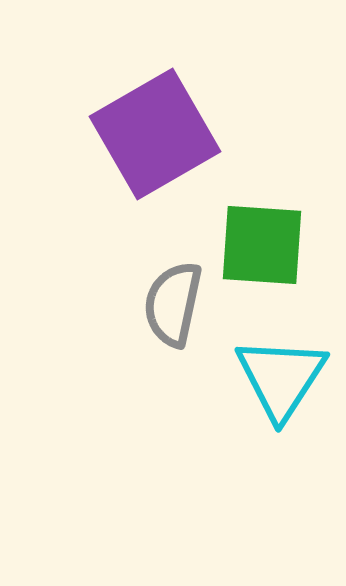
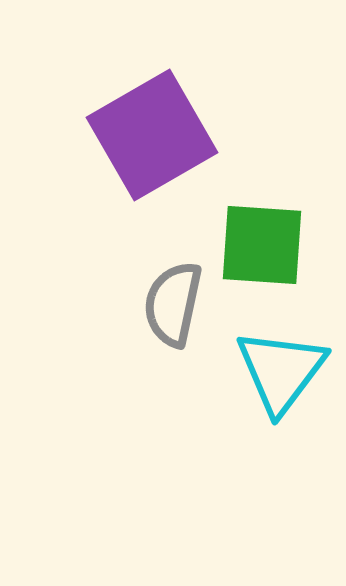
purple square: moved 3 px left, 1 px down
cyan triangle: moved 7 px up; rotated 4 degrees clockwise
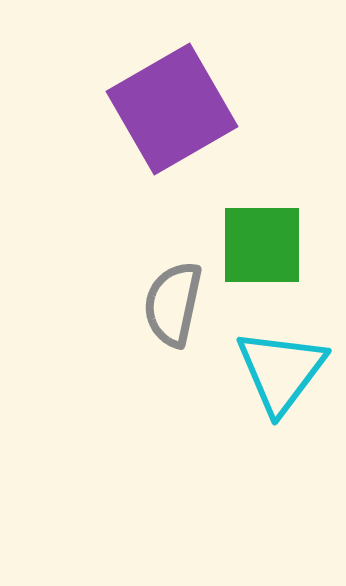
purple square: moved 20 px right, 26 px up
green square: rotated 4 degrees counterclockwise
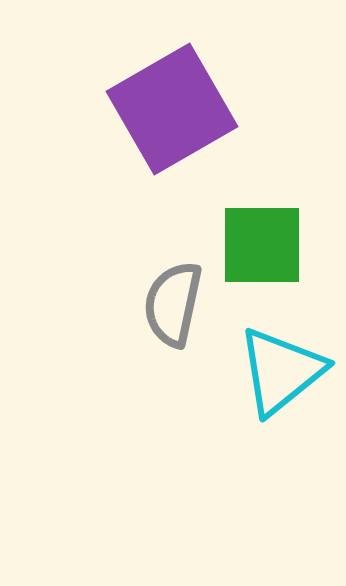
cyan triangle: rotated 14 degrees clockwise
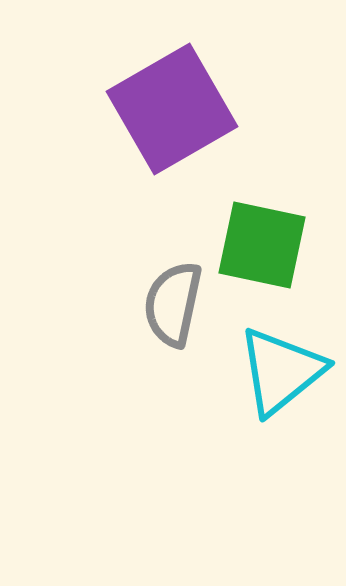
green square: rotated 12 degrees clockwise
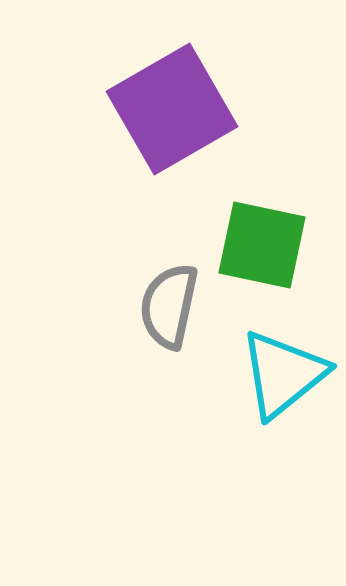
gray semicircle: moved 4 px left, 2 px down
cyan triangle: moved 2 px right, 3 px down
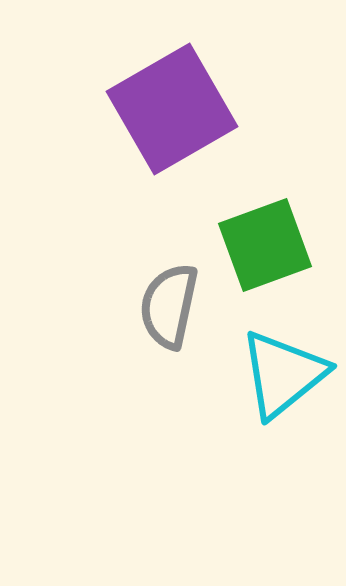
green square: moved 3 px right; rotated 32 degrees counterclockwise
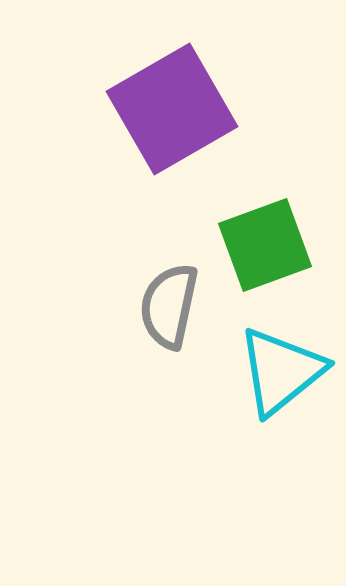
cyan triangle: moved 2 px left, 3 px up
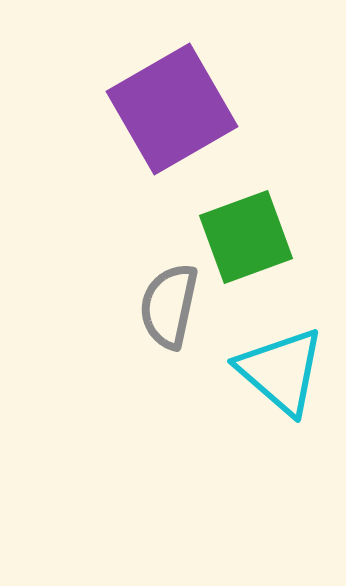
green square: moved 19 px left, 8 px up
cyan triangle: rotated 40 degrees counterclockwise
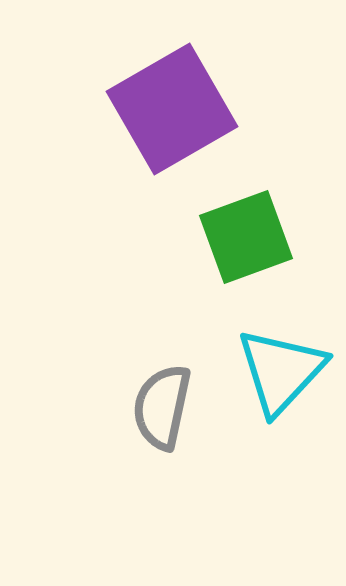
gray semicircle: moved 7 px left, 101 px down
cyan triangle: rotated 32 degrees clockwise
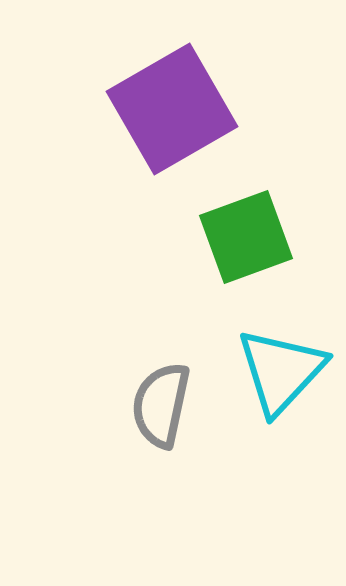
gray semicircle: moved 1 px left, 2 px up
